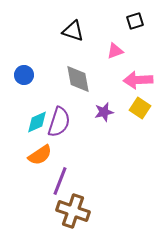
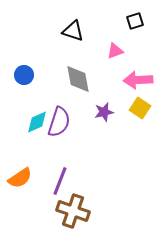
orange semicircle: moved 20 px left, 23 px down
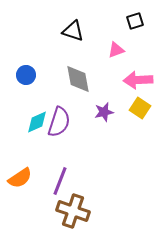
pink triangle: moved 1 px right, 1 px up
blue circle: moved 2 px right
